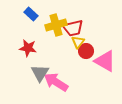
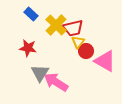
yellow cross: rotated 30 degrees counterclockwise
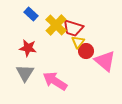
red trapezoid: rotated 30 degrees clockwise
pink triangle: rotated 10 degrees clockwise
gray triangle: moved 15 px left
pink arrow: moved 1 px left, 1 px up
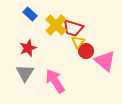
blue rectangle: moved 1 px left
red star: rotated 30 degrees counterclockwise
pink arrow: rotated 25 degrees clockwise
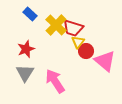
red star: moved 2 px left, 1 px down
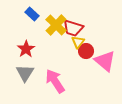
blue rectangle: moved 2 px right
red star: rotated 12 degrees counterclockwise
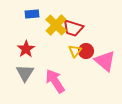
blue rectangle: rotated 48 degrees counterclockwise
yellow triangle: moved 3 px left, 9 px down
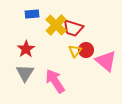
red circle: moved 1 px up
pink triangle: moved 1 px right
